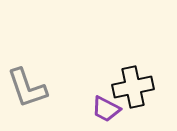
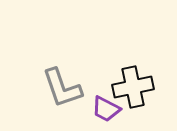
gray L-shape: moved 35 px right
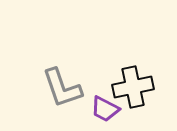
purple trapezoid: moved 1 px left
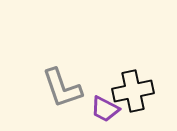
black cross: moved 4 px down
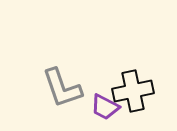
purple trapezoid: moved 2 px up
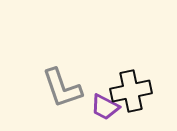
black cross: moved 2 px left
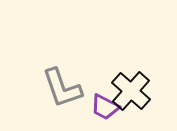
black cross: rotated 36 degrees counterclockwise
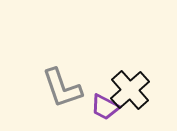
black cross: moved 1 px left, 1 px up; rotated 6 degrees clockwise
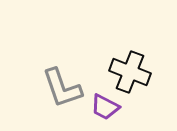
black cross: moved 18 px up; rotated 27 degrees counterclockwise
